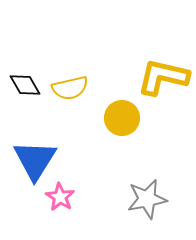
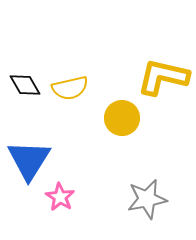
blue triangle: moved 6 px left
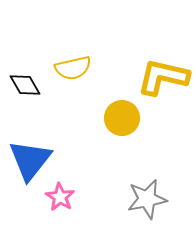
yellow semicircle: moved 3 px right, 20 px up
blue triangle: moved 1 px right; rotated 6 degrees clockwise
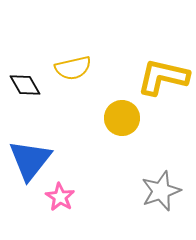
gray star: moved 14 px right, 8 px up; rotated 9 degrees counterclockwise
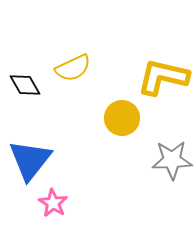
yellow semicircle: rotated 12 degrees counterclockwise
gray star: moved 11 px right, 31 px up; rotated 18 degrees clockwise
pink star: moved 7 px left, 6 px down
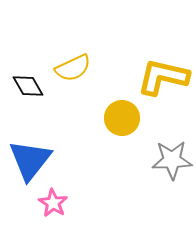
black diamond: moved 3 px right, 1 px down
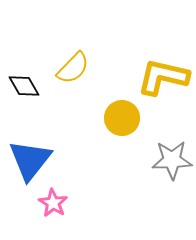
yellow semicircle: rotated 21 degrees counterclockwise
black diamond: moved 4 px left
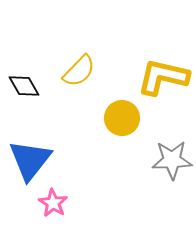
yellow semicircle: moved 6 px right, 3 px down
